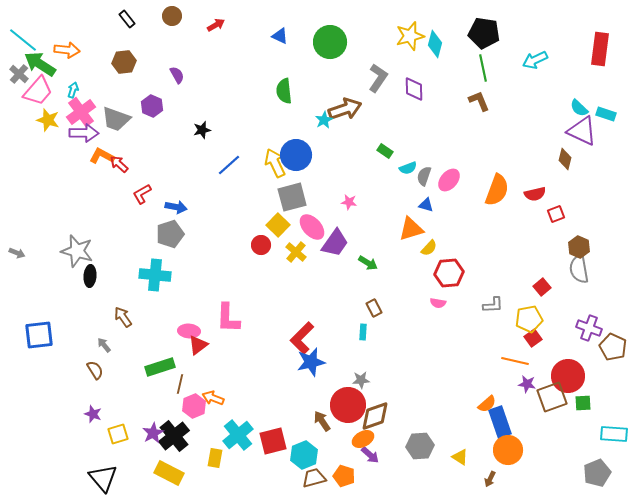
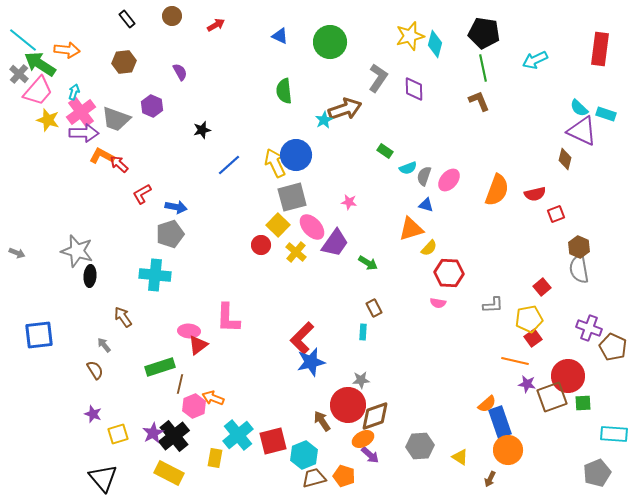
purple semicircle at (177, 75): moved 3 px right, 3 px up
cyan arrow at (73, 90): moved 1 px right, 2 px down
red hexagon at (449, 273): rotated 8 degrees clockwise
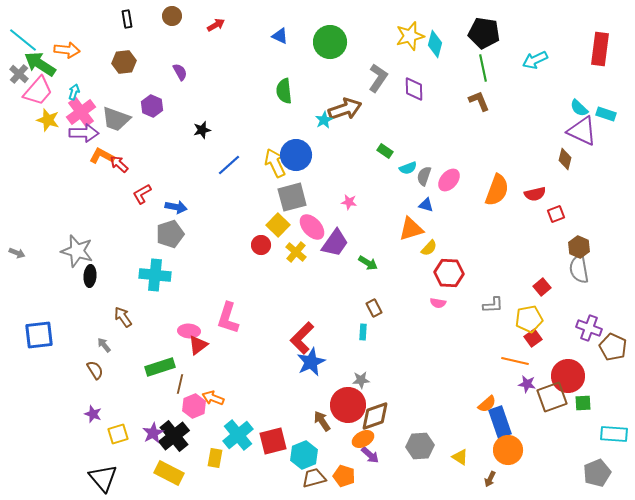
black rectangle at (127, 19): rotated 30 degrees clockwise
pink L-shape at (228, 318): rotated 16 degrees clockwise
blue star at (311, 362): rotated 12 degrees counterclockwise
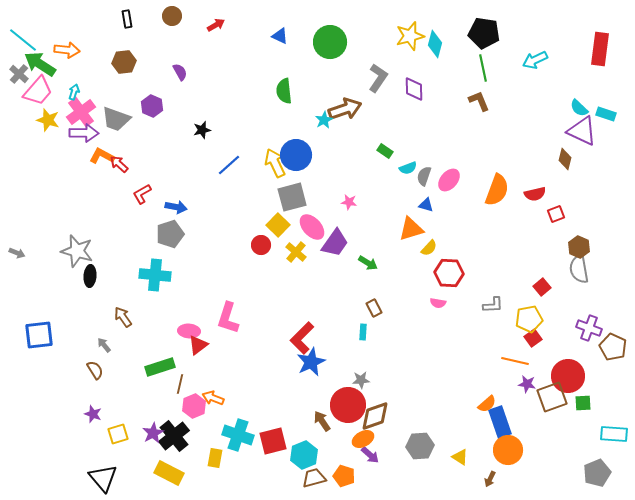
cyan cross at (238, 435): rotated 32 degrees counterclockwise
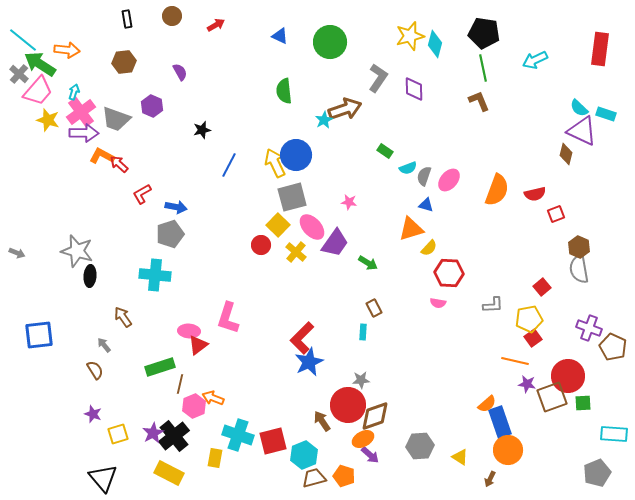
brown diamond at (565, 159): moved 1 px right, 5 px up
blue line at (229, 165): rotated 20 degrees counterclockwise
blue star at (311, 362): moved 2 px left
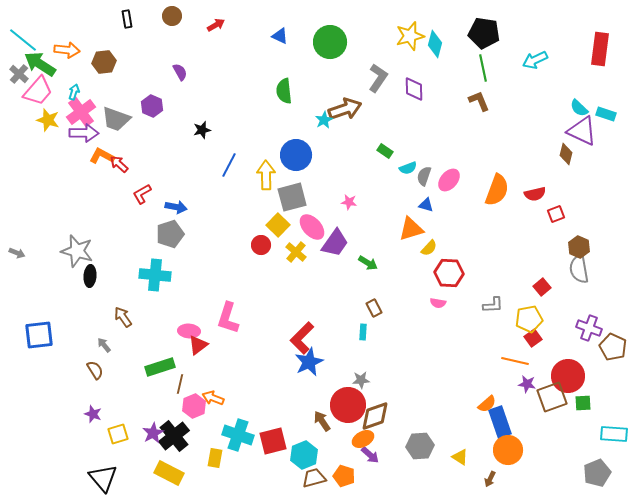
brown hexagon at (124, 62): moved 20 px left
yellow arrow at (275, 163): moved 9 px left, 12 px down; rotated 24 degrees clockwise
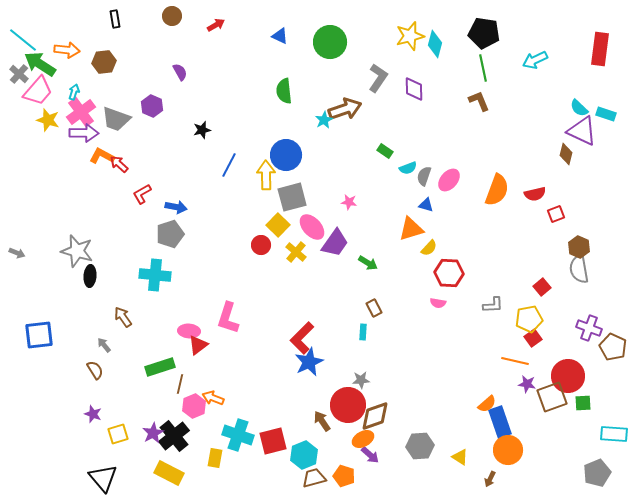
black rectangle at (127, 19): moved 12 px left
blue circle at (296, 155): moved 10 px left
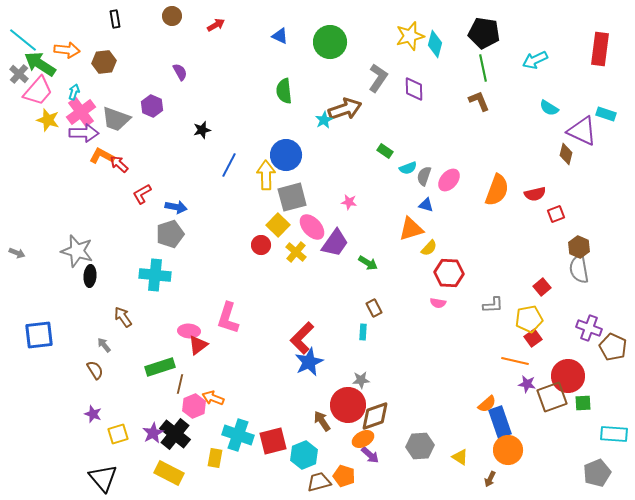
cyan semicircle at (579, 108): moved 30 px left; rotated 12 degrees counterclockwise
black cross at (174, 436): moved 1 px right, 2 px up; rotated 12 degrees counterclockwise
brown trapezoid at (314, 478): moved 5 px right, 4 px down
